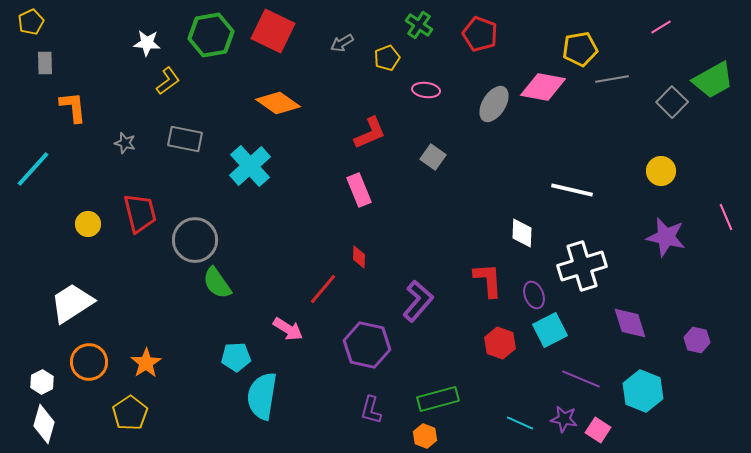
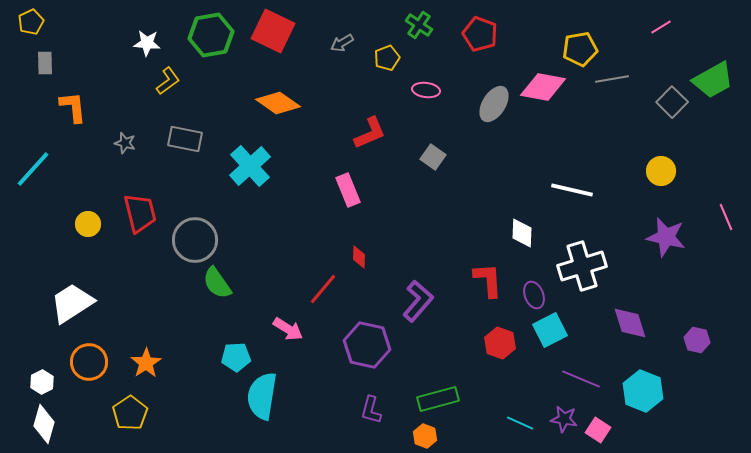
pink rectangle at (359, 190): moved 11 px left
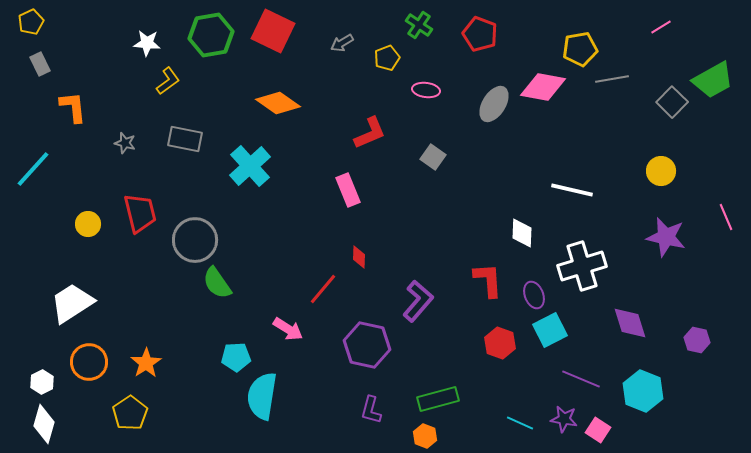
gray rectangle at (45, 63): moved 5 px left, 1 px down; rotated 25 degrees counterclockwise
